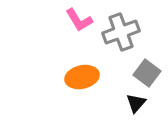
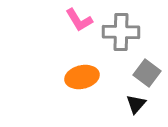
gray cross: rotated 21 degrees clockwise
black triangle: moved 1 px down
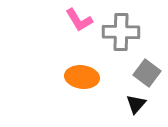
orange ellipse: rotated 20 degrees clockwise
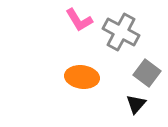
gray cross: rotated 27 degrees clockwise
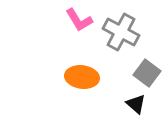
black triangle: rotated 30 degrees counterclockwise
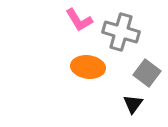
gray cross: rotated 12 degrees counterclockwise
orange ellipse: moved 6 px right, 10 px up
black triangle: moved 3 px left; rotated 25 degrees clockwise
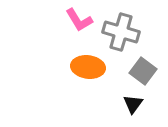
gray square: moved 4 px left, 2 px up
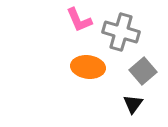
pink L-shape: rotated 8 degrees clockwise
gray square: rotated 12 degrees clockwise
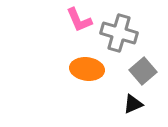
gray cross: moved 2 px left, 1 px down
orange ellipse: moved 1 px left, 2 px down
black triangle: rotated 30 degrees clockwise
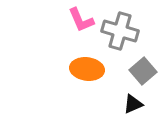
pink L-shape: moved 2 px right
gray cross: moved 1 px right, 2 px up
